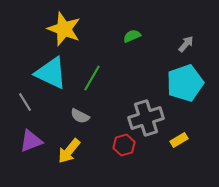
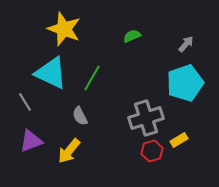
gray semicircle: rotated 36 degrees clockwise
red hexagon: moved 28 px right, 6 px down
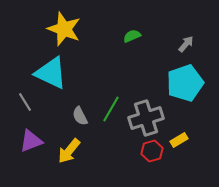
green line: moved 19 px right, 31 px down
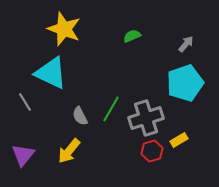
purple triangle: moved 8 px left, 14 px down; rotated 30 degrees counterclockwise
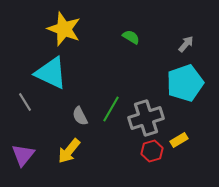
green semicircle: moved 1 px left, 1 px down; rotated 54 degrees clockwise
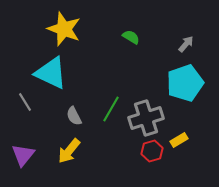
gray semicircle: moved 6 px left
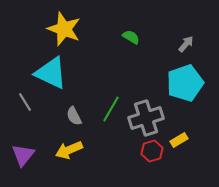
yellow arrow: moved 1 px up; rotated 28 degrees clockwise
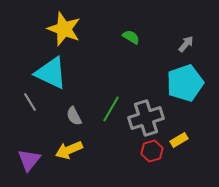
gray line: moved 5 px right
purple triangle: moved 6 px right, 5 px down
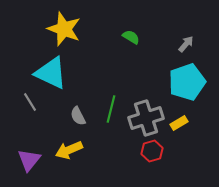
cyan pentagon: moved 2 px right, 1 px up
green line: rotated 16 degrees counterclockwise
gray semicircle: moved 4 px right
yellow rectangle: moved 17 px up
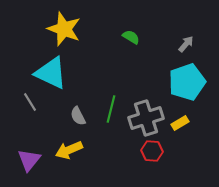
yellow rectangle: moved 1 px right
red hexagon: rotated 20 degrees clockwise
